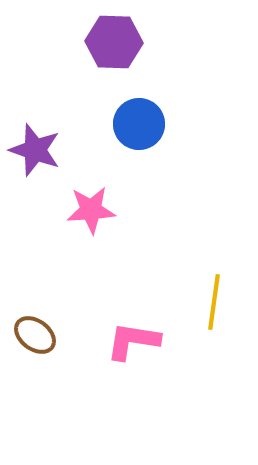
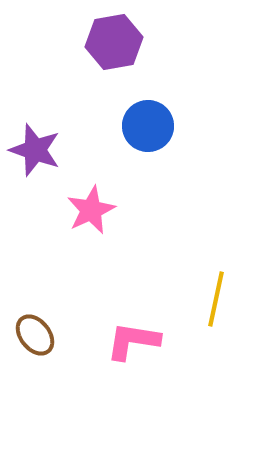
purple hexagon: rotated 12 degrees counterclockwise
blue circle: moved 9 px right, 2 px down
pink star: rotated 21 degrees counterclockwise
yellow line: moved 2 px right, 3 px up; rotated 4 degrees clockwise
brown ellipse: rotated 15 degrees clockwise
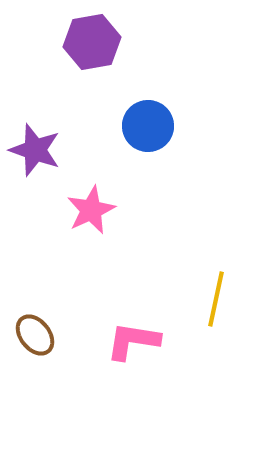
purple hexagon: moved 22 px left
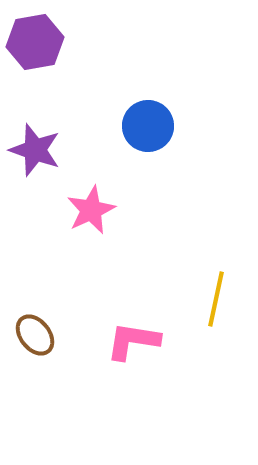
purple hexagon: moved 57 px left
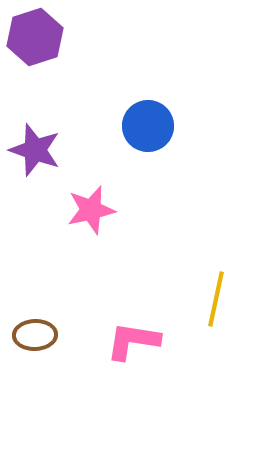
purple hexagon: moved 5 px up; rotated 8 degrees counterclockwise
pink star: rotated 12 degrees clockwise
brown ellipse: rotated 54 degrees counterclockwise
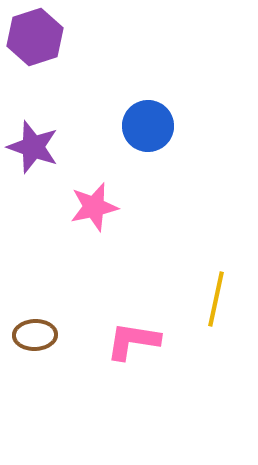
purple star: moved 2 px left, 3 px up
pink star: moved 3 px right, 3 px up
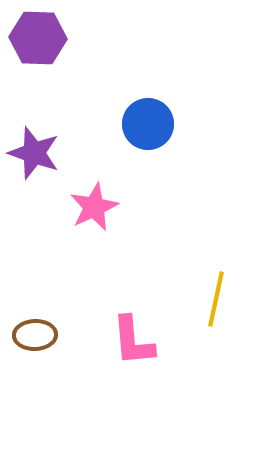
purple hexagon: moved 3 px right, 1 px down; rotated 20 degrees clockwise
blue circle: moved 2 px up
purple star: moved 1 px right, 6 px down
pink star: rotated 12 degrees counterclockwise
pink L-shape: rotated 104 degrees counterclockwise
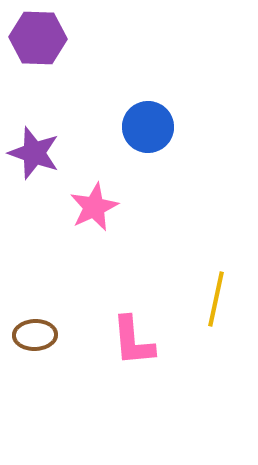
blue circle: moved 3 px down
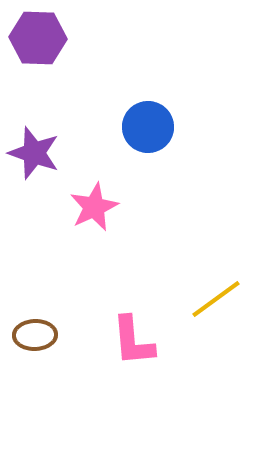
yellow line: rotated 42 degrees clockwise
